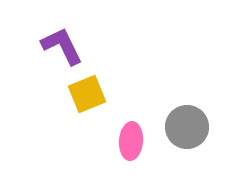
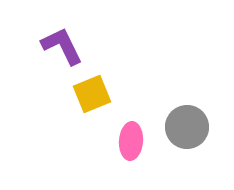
yellow square: moved 5 px right
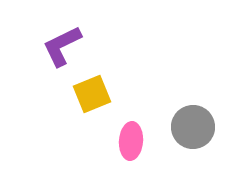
purple L-shape: rotated 90 degrees counterclockwise
gray circle: moved 6 px right
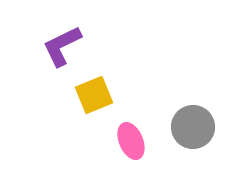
yellow square: moved 2 px right, 1 px down
pink ellipse: rotated 27 degrees counterclockwise
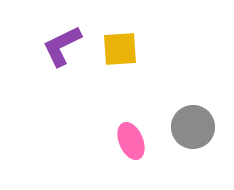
yellow square: moved 26 px right, 46 px up; rotated 18 degrees clockwise
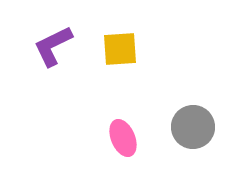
purple L-shape: moved 9 px left
pink ellipse: moved 8 px left, 3 px up
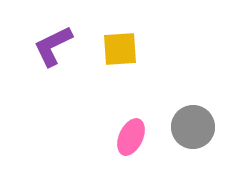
pink ellipse: moved 8 px right, 1 px up; rotated 48 degrees clockwise
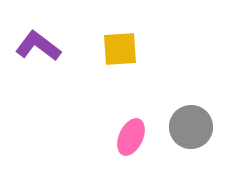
purple L-shape: moved 15 px left; rotated 63 degrees clockwise
gray circle: moved 2 px left
